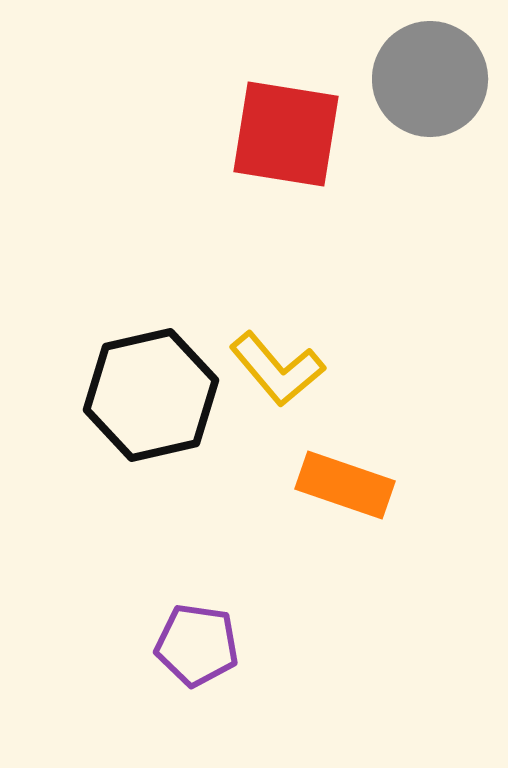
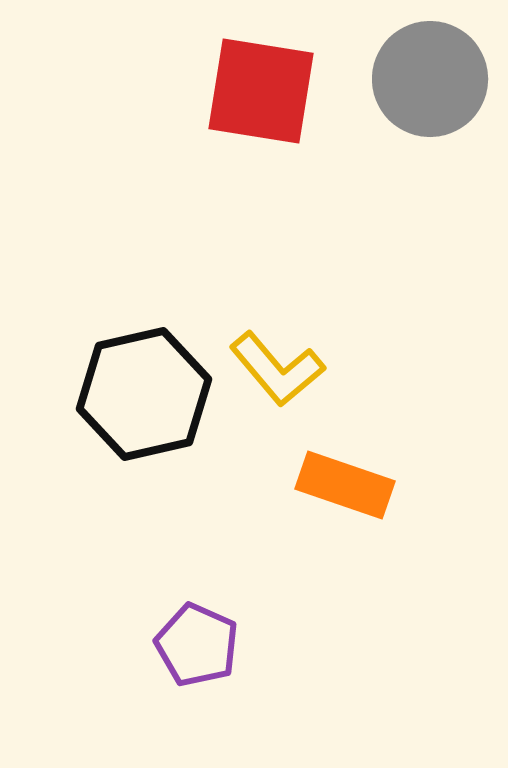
red square: moved 25 px left, 43 px up
black hexagon: moved 7 px left, 1 px up
purple pentagon: rotated 16 degrees clockwise
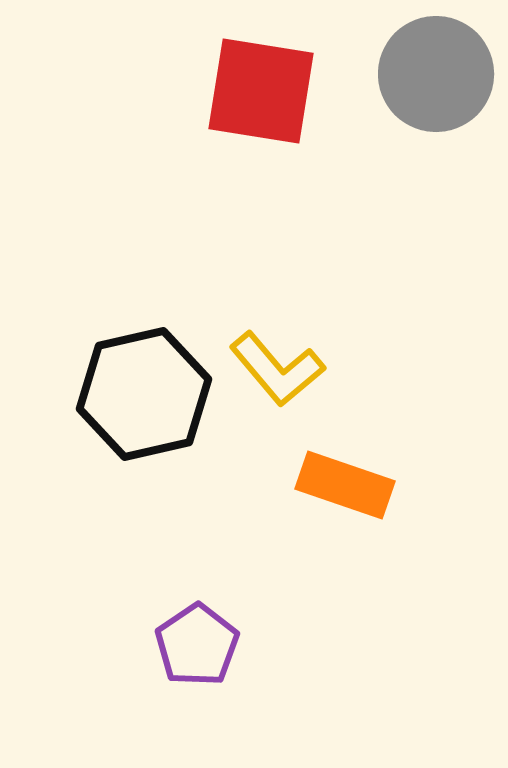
gray circle: moved 6 px right, 5 px up
purple pentagon: rotated 14 degrees clockwise
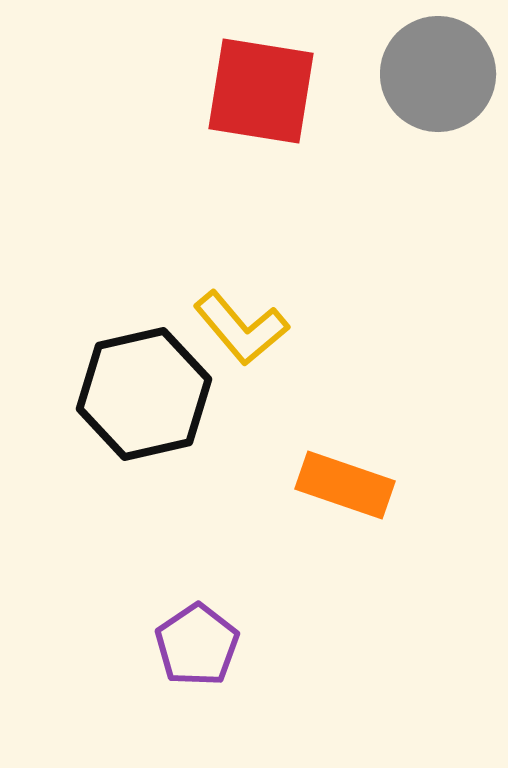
gray circle: moved 2 px right
yellow L-shape: moved 36 px left, 41 px up
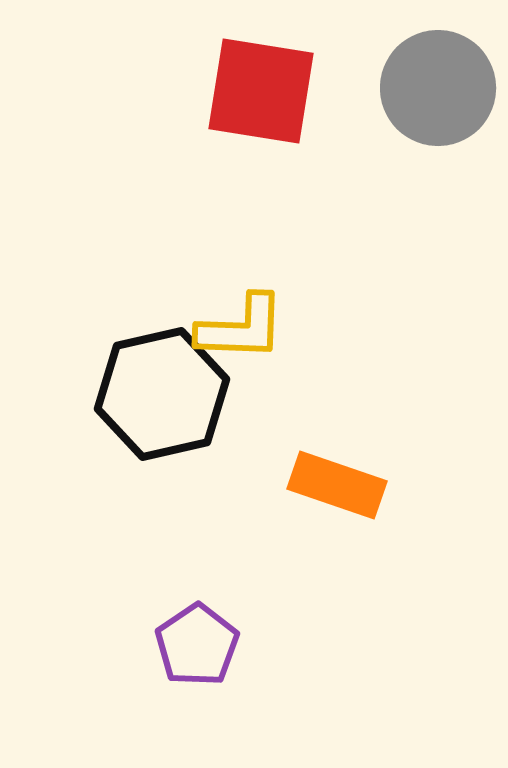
gray circle: moved 14 px down
yellow L-shape: rotated 48 degrees counterclockwise
black hexagon: moved 18 px right
orange rectangle: moved 8 px left
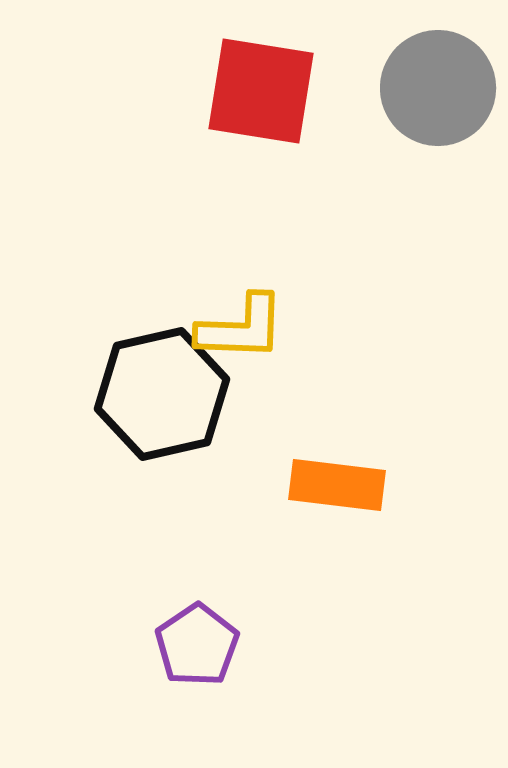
orange rectangle: rotated 12 degrees counterclockwise
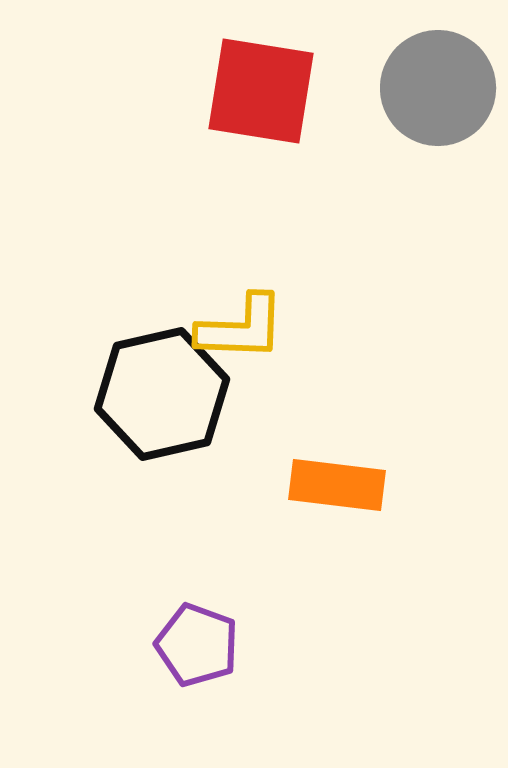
purple pentagon: rotated 18 degrees counterclockwise
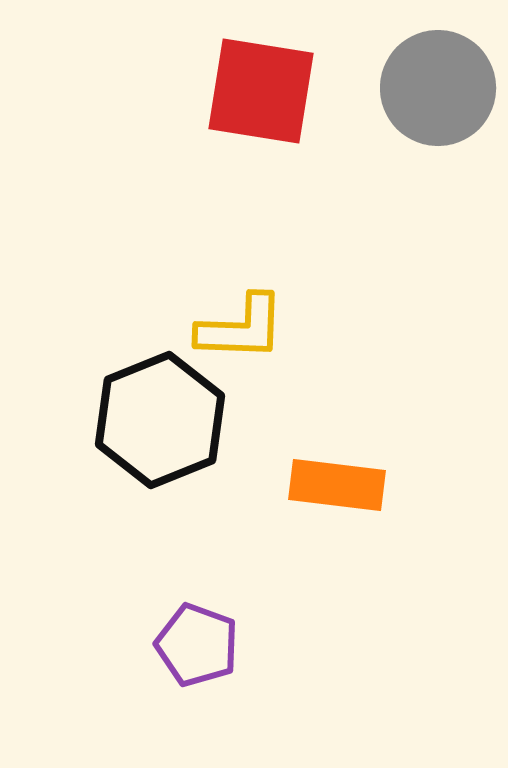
black hexagon: moved 2 px left, 26 px down; rotated 9 degrees counterclockwise
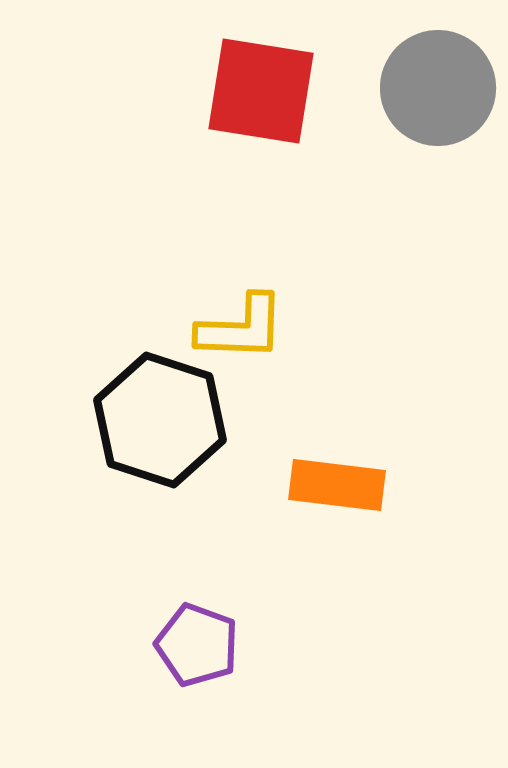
black hexagon: rotated 20 degrees counterclockwise
